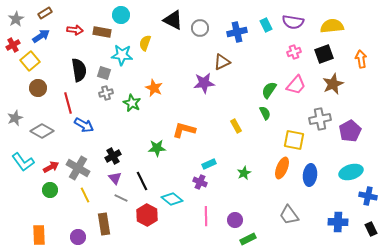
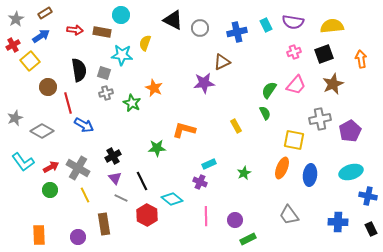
brown circle at (38, 88): moved 10 px right, 1 px up
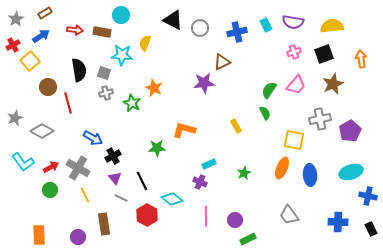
blue arrow at (84, 125): moved 9 px right, 13 px down
blue ellipse at (310, 175): rotated 10 degrees counterclockwise
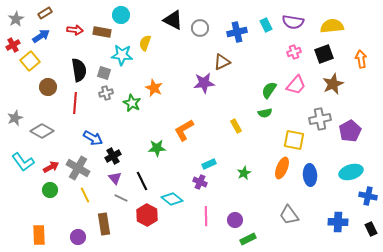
red line at (68, 103): moved 7 px right; rotated 20 degrees clockwise
green semicircle at (265, 113): rotated 104 degrees clockwise
orange L-shape at (184, 130): rotated 45 degrees counterclockwise
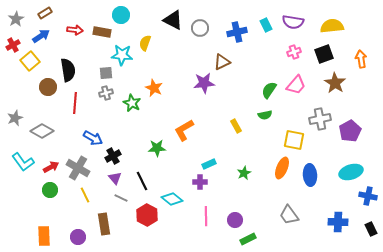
black semicircle at (79, 70): moved 11 px left
gray square at (104, 73): moved 2 px right; rotated 24 degrees counterclockwise
brown star at (333, 84): moved 2 px right, 1 px up; rotated 15 degrees counterclockwise
green semicircle at (265, 113): moved 2 px down
purple cross at (200, 182): rotated 24 degrees counterclockwise
orange rectangle at (39, 235): moved 5 px right, 1 px down
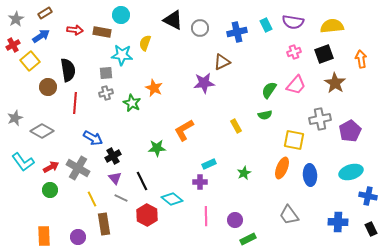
yellow line at (85, 195): moved 7 px right, 4 px down
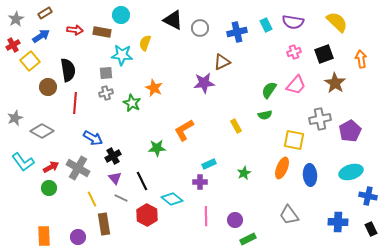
yellow semicircle at (332, 26): moved 5 px right, 4 px up; rotated 50 degrees clockwise
green circle at (50, 190): moved 1 px left, 2 px up
